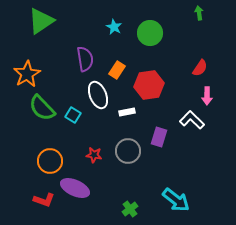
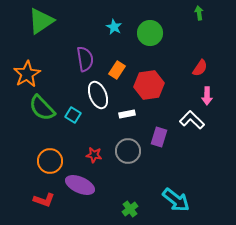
white rectangle: moved 2 px down
purple ellipse: moved 5 px right, 3 px up
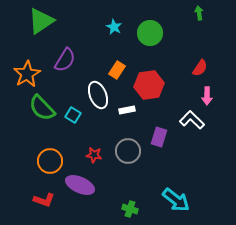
purple semicircle: moved 20 px left, 1 px down; rotated 40 degrees clockwise
white rectangle: moved 4 px up
green cross: rotated 35 degrees counterclockwise
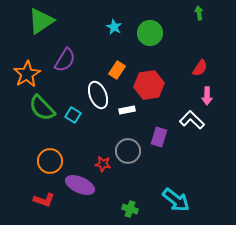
red star: moved 9 px right, 9 px down
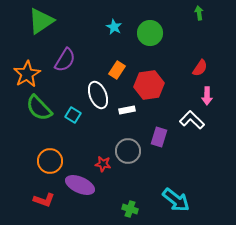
green semicircle: moved 3 px left
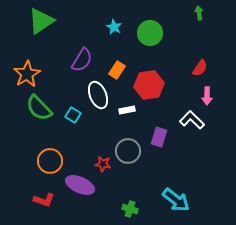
purple semicircle: moved 17 px right
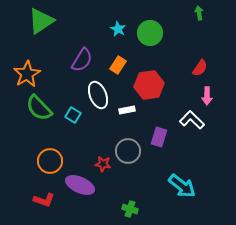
cyan star: moved 4 px right, 2 px down
orange rectangle: moved 1 px right, 5 px up
cyan arrow: moved 6 px right, 14 px up
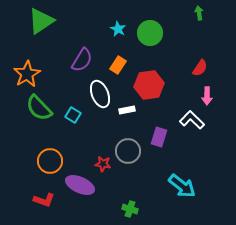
white ellipse: moved 2 px right, 1 px up
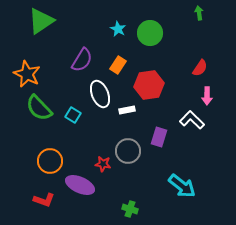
orange star: rotated 16 degrees counterclockwise
